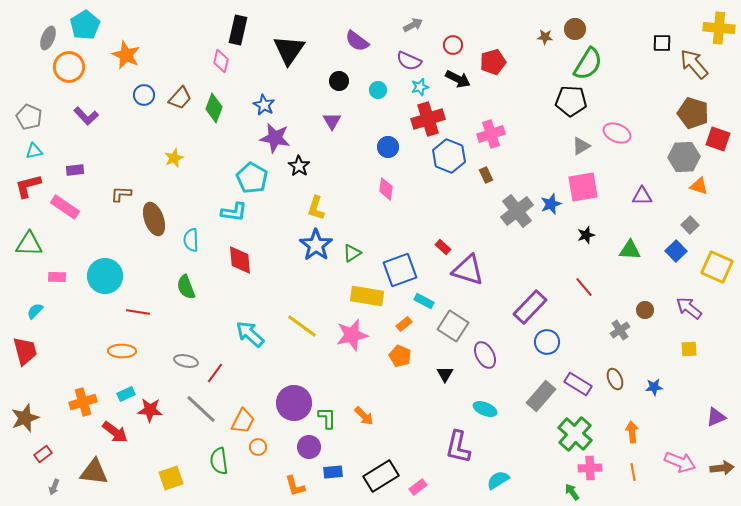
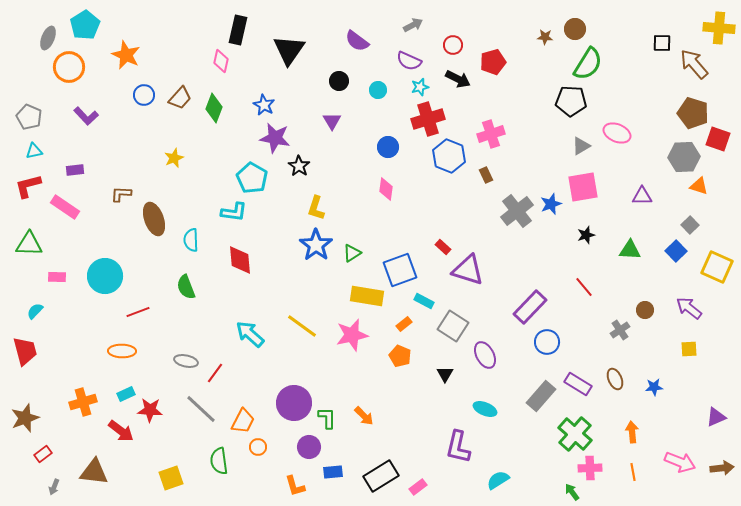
red line at (138, 312): rotated 30 degrees counterclockwise
red arrow at (115, 432): moved 6 px right, 1 px up
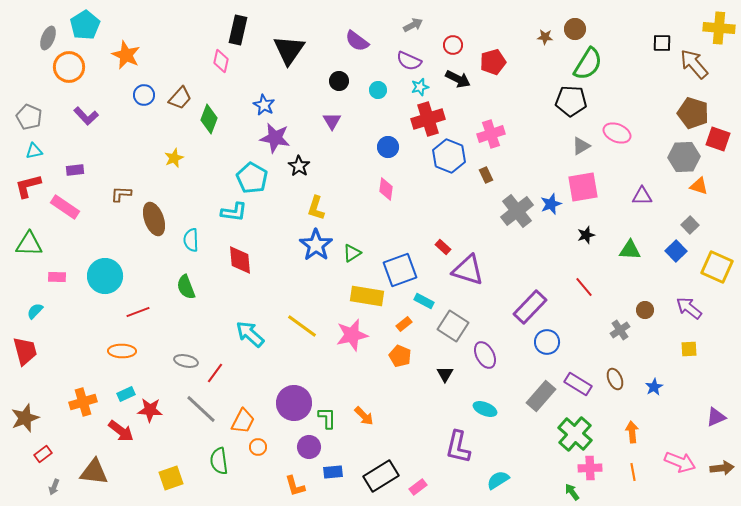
green diamond at (214, 108): moved 5 px left, 11 px down
blue star at (654, 387): rotated 24 degrees counterclockwise
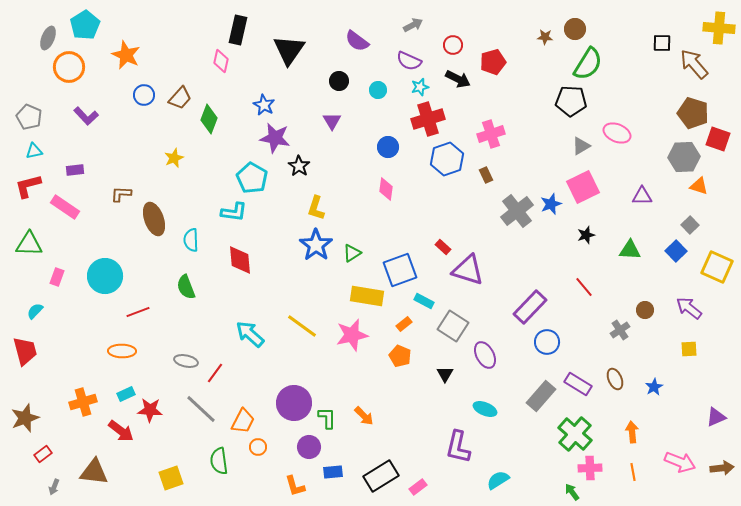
blue hexagon at (449, 156): moved 2 px left, 3 px down; rotated 20 degrees clockwise
pink square at (583, 187): rotated 16 degrees counterclockwise
pink rectangle at (57, 277): rotated 72 degrees counterclockwise
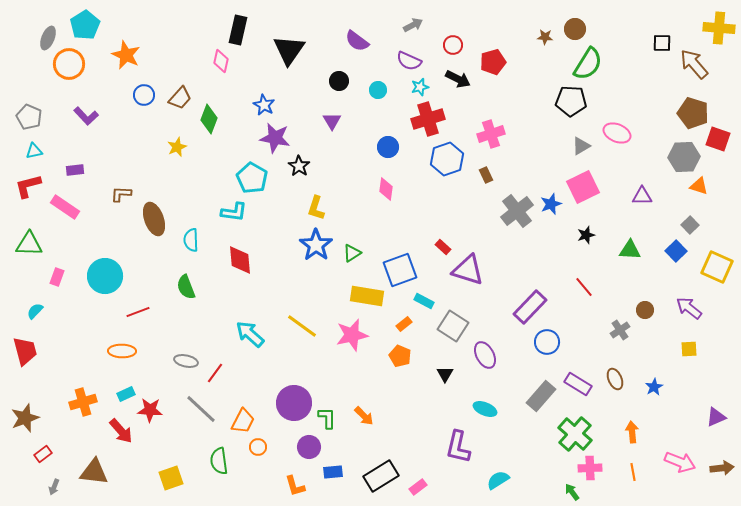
orange circle at (69, 67): moved 3 px up
yellow star at (174, 158): moved 3 px right, 11 px up
red arrow at (121, 431): rotated 12 degrees clockwise
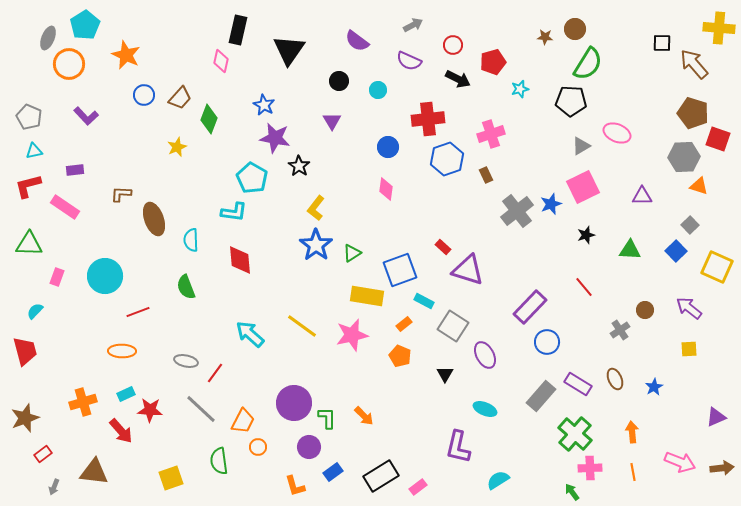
cyan star at (420, 87): moved 100 px right, 2 px down
red cross at (428, 119): rotated 12 degrees clockwise
yellow L-shape at (316, 208): rotated 20 degrees clockwise
blue rectangle at (333, 472): rotated 30 degrees counterclockwise
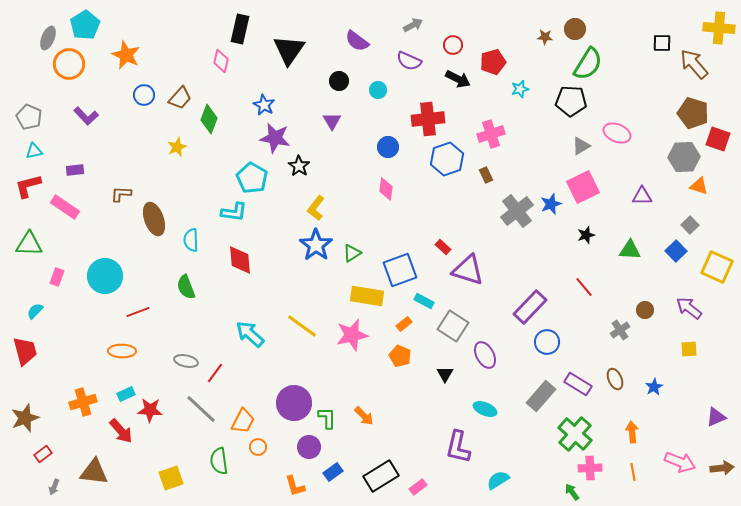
black rectangle at (238, 30): moved 2 px right, 1 px up
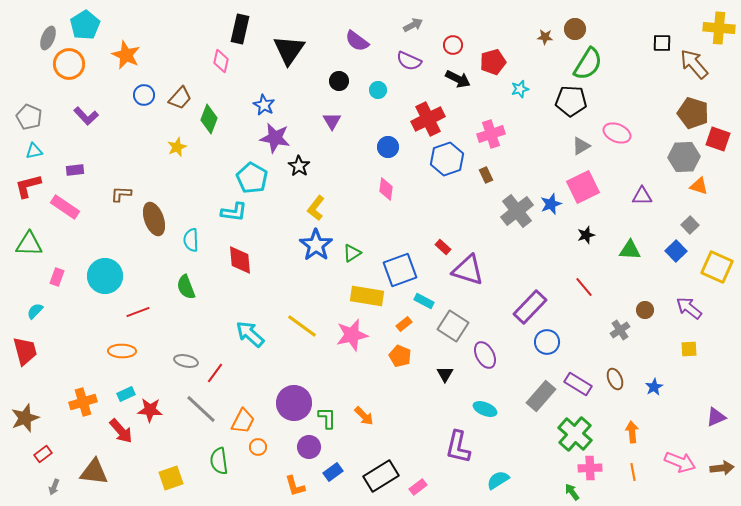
red cross at (428, 119): rotated 20 degrees counterclockwise
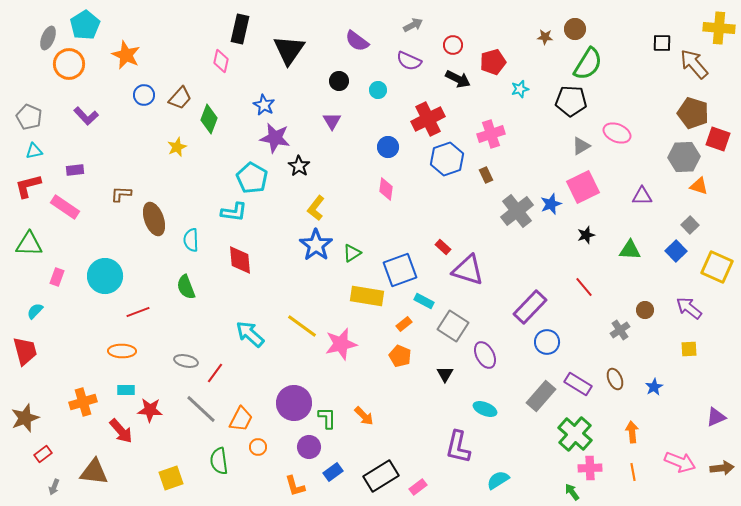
pink star at (352, 335): moved 11 px left, 9 px down
cyan rectangle at (126, 394): moved 4 px up; rotated 24 degrees clockwise
orange trapezoid at (243, 421): moved 2 px left, 2 px up
